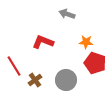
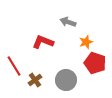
gray arrow: moved 1 px right, 8 px down
orange star: rotated 24 degrees counterclockwise
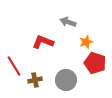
brown cross: rotated 24 degrees clockwise
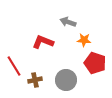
orange star: moved 2 px left, 2 px up; rotated 24 degrees clockwise
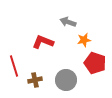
orange star: rotated 16 degrees counterclockwise
red line: rotated 15 degrees clockwise
